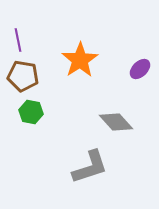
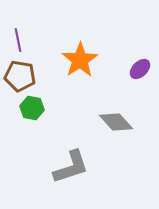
brown pentagon: moved 3 px left
green hexagon: moved 1 px right, 4 px up
gray L-shape: moved 19 px left
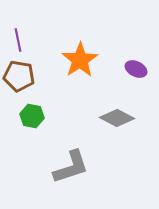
purple ellipse: moved 4 px left; rotated 70 degrees clockwise
brown pentagon: moved 1 px left
green hexagon: moved 8 px down
gray diamond: moved 1 px right, 4 px up; rotated 20 degrees counterclockwise
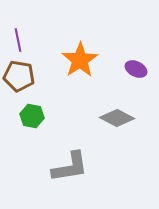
gray L-shape: moved 1 px left; rotated 9 degrees clockwise
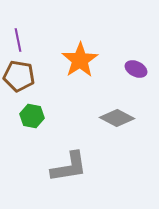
gray L-shape: moved 1 px left
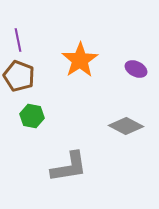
brown pentagon: rotated 12 degrees clockwise
gray diamond: moved 9 px right, 8 px down
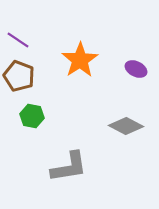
purple line: rotated 45 degrees counterclockwise
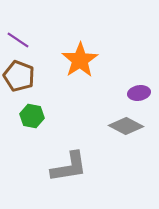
purple ellipse: moved 3 px right, 24 px down; rotated 35 degrees counterclockwise
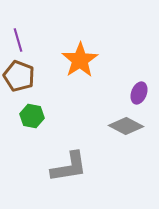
purple line: rotated 40 degrees clockwise
purple ellipse: rotated 60 degrees counterclockwise
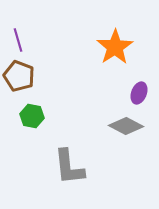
orange star: moved 35 px right, 13 px up
gray L-shape: rotated 93 degrees clockwise
